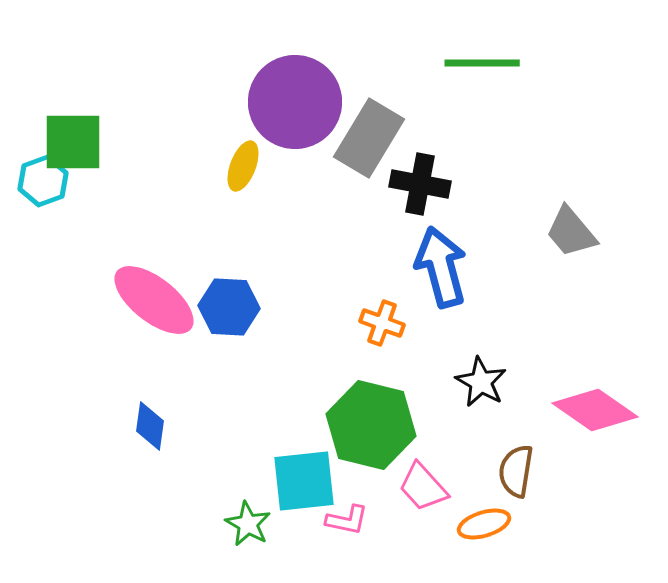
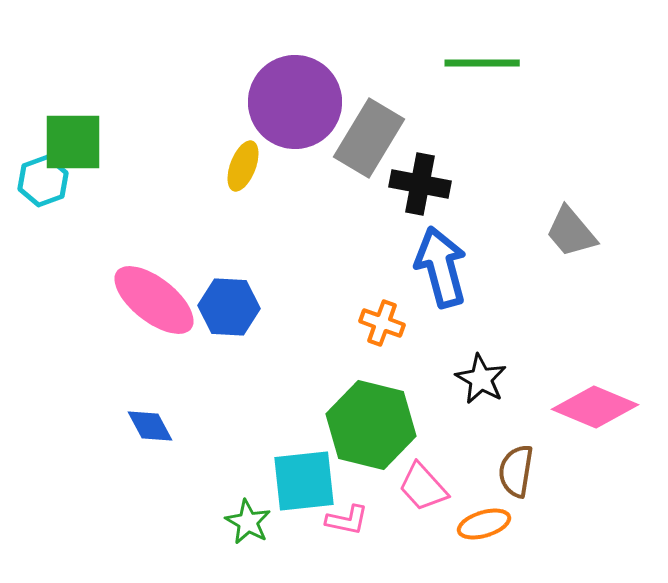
black star: moved 3 px up
pink diamond: moved 3 px up; rotated 12 degrees counterclockwise
blue diamond: rotated 36 degrees counterclockwise
green star: moved 2 px up
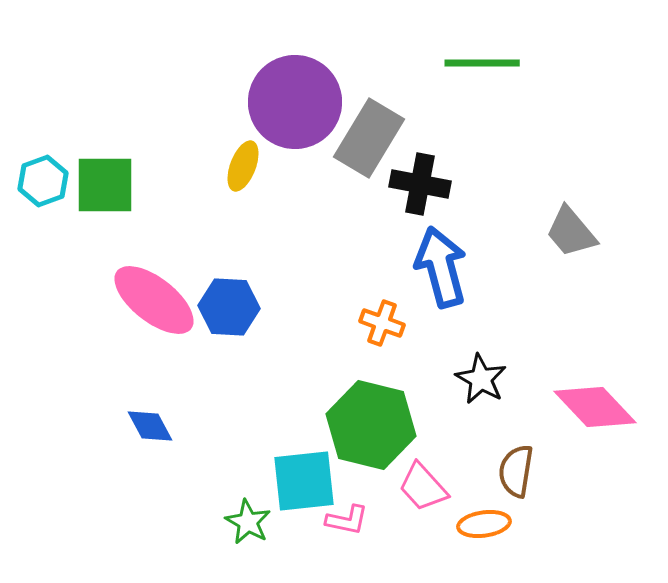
green square: moved 32 px right, 43 px down
pink diamond: rotated 24 degrees clockwise
orange ellipse: rotated 9 degrees clockwise
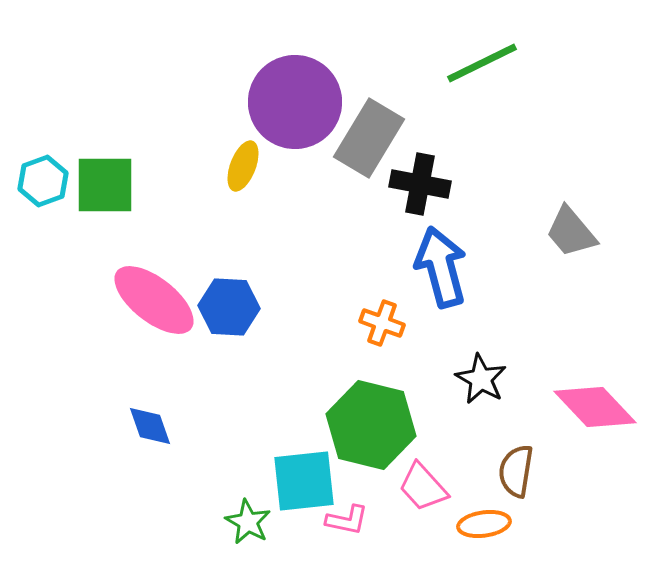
green line: rotated 26 degrees counterclockwise
blue diamond: rotated 9 degrees clockwise
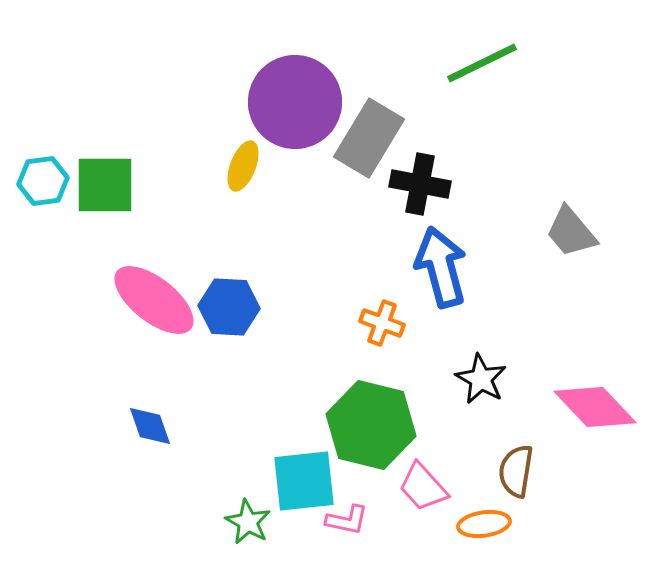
cyan hexagon: rotated 12 degrees clockwise
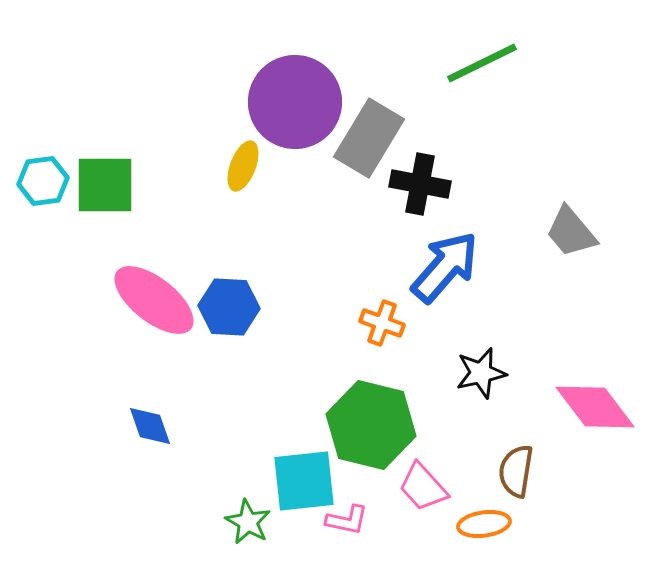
blue arrow: moved 4 px right; rotated 56 degrees clockwise
black star: moved 6 px up; rotated 30 degrees clockwise
pink diamond: rotated 6 degrees clockwise
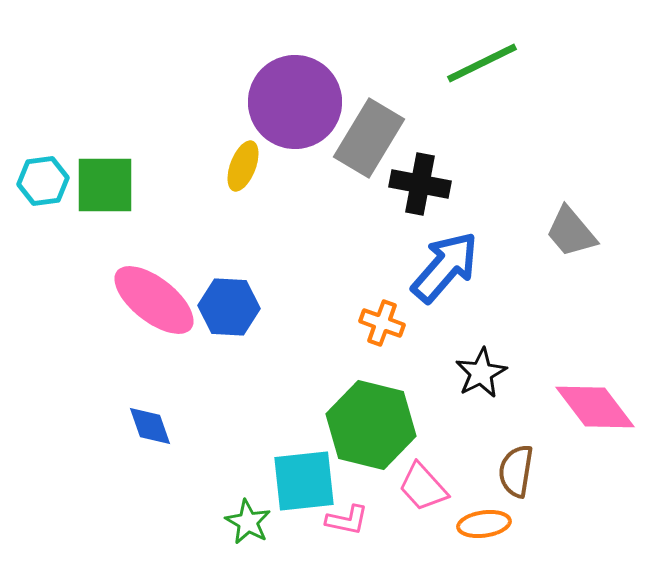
black star: rotated 15 degrees counterclockwise
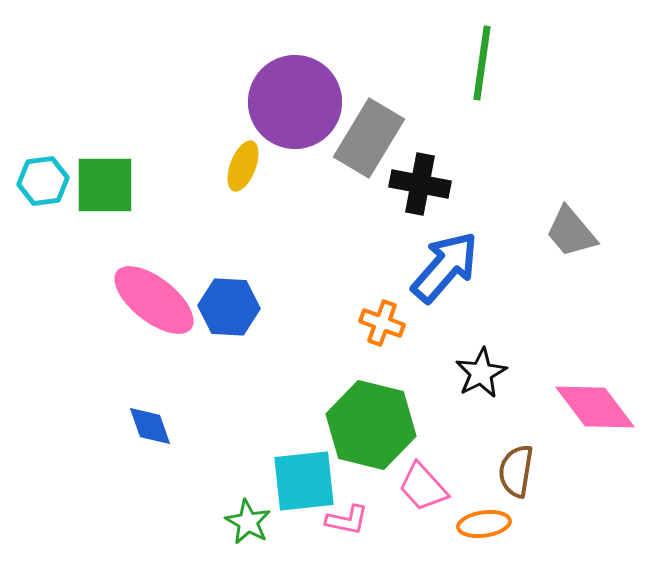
green line: rotated 56 degrees counterclockwise
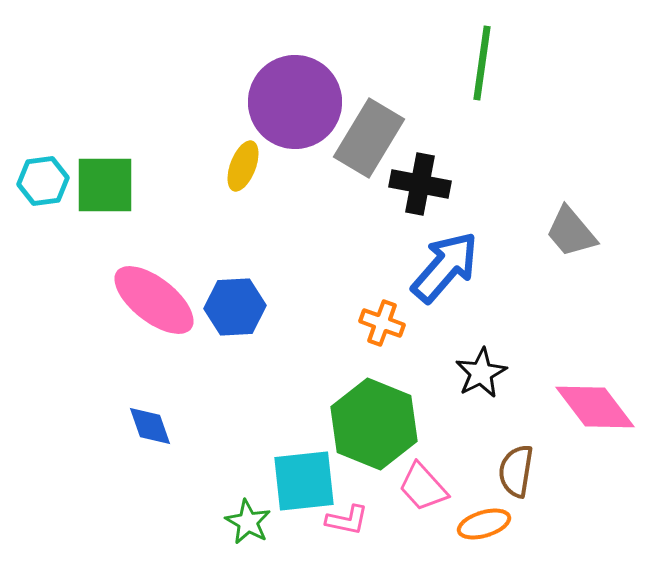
blue hexagon: moved 6 px right; rotated 6 degrees counterclockwise
green hexagon: moved 3 px right, 1 px up; rotated 8 degrees clockwise
orange ellipse: rotated 9 degrees counterclockwise
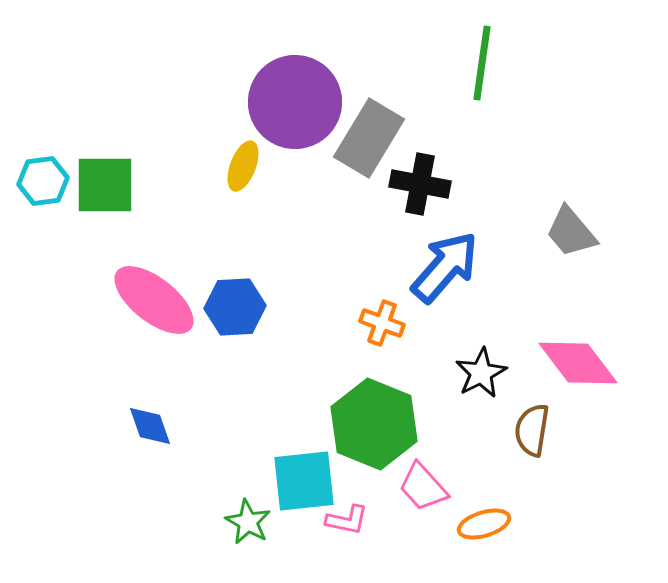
pink diamond: moved 17 px left, 44 px up
brown semicircle: moved 16 px right, 41 px up
